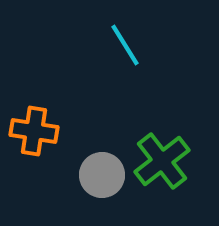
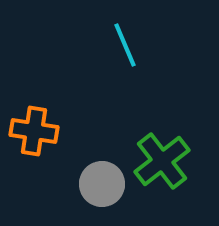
cyan line: rotated 9 degrees clockwise
gray circle: moved 9 px down
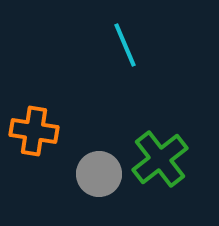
green cross: moved 2 px left, 2 px up
gray circle: moved 3 px left, 10 px up
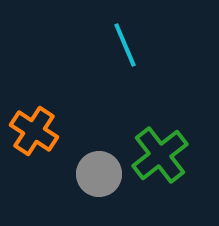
orange cross: rotated 24 degrees clockwise
green cross: moved 4 px up
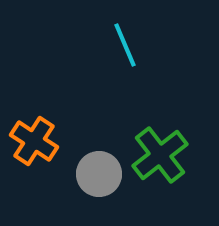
orange cross: moved 10 px down
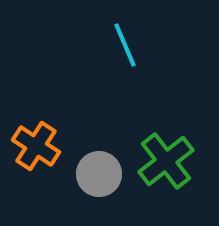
orange cross: moved 2 px right, 5 px down
green cross: moved 6 px right, 6 px down
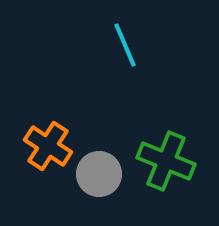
orange cross: moved 12 px right
green cross: rotated 30 degrees counterclockwise
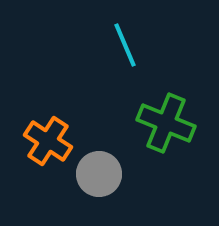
orange cross: moved 5 px up
green cross: moved 38 px up
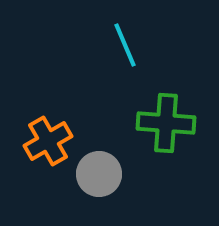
green cross: rotated 18 degrees counterclockwise
orange cross: rotated 27 degrees clockwise
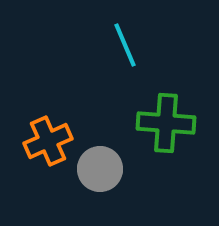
orange cross: rotated 6 degrees clockwise
gray circle: moved 1 px right, 5 px up
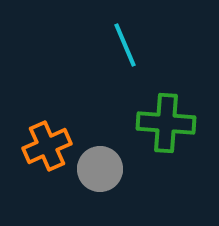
orange cross: moved 1 px left, 5 px down
